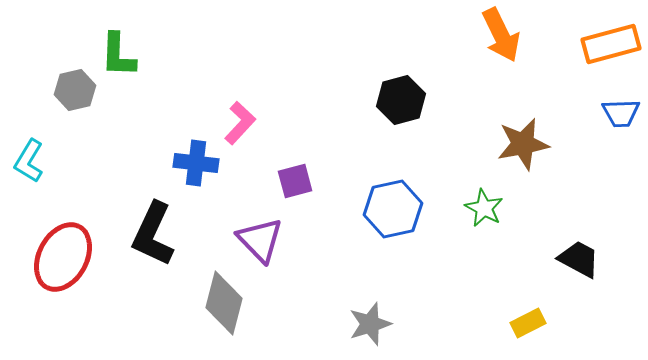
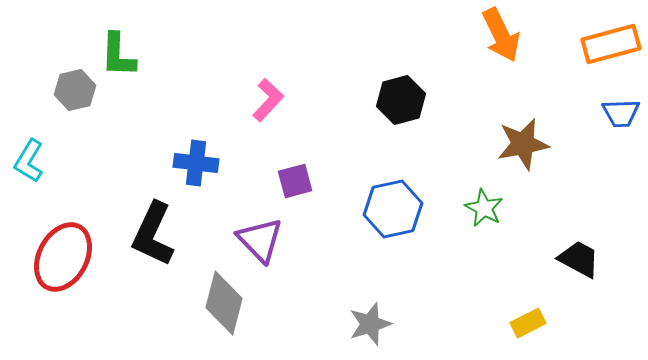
pink L-shape: moved 28 px right, 23 px up
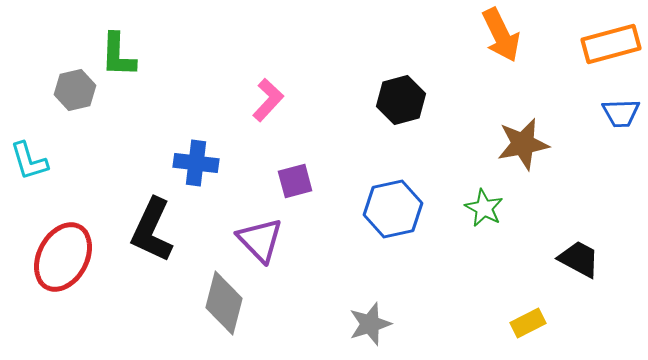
cyan L-shape: rotated 48 degrees counterclockwise
black L-shape: moved 1 px left, 4 px up
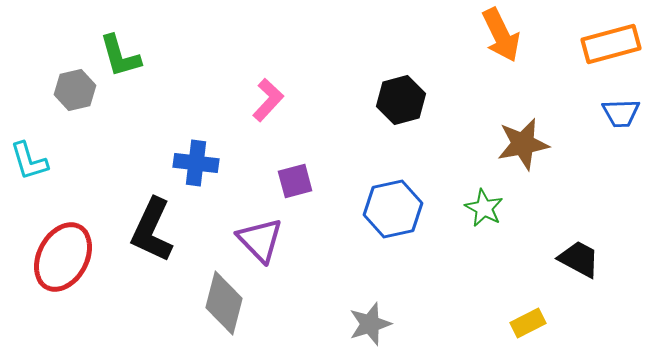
green L-shape: moved 2 px right, 1 px down; rotated 18 degrees counterclockwise
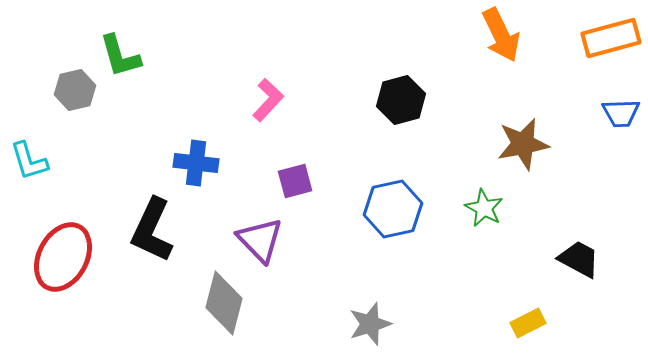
orange rectangle: moved 6 px up
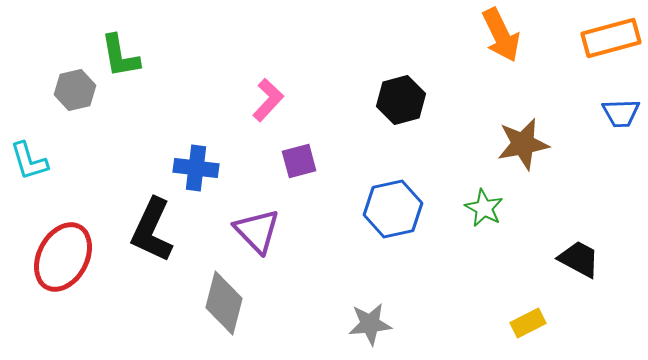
green L-shape: rotated 6 degrees clockwise
blue cross: moved 5 px down
purple square: moved 4 px right, 20 px up
purple triangle: moved 3 px left, 9 px up
gray star: rotated 12 degrees clockwise
